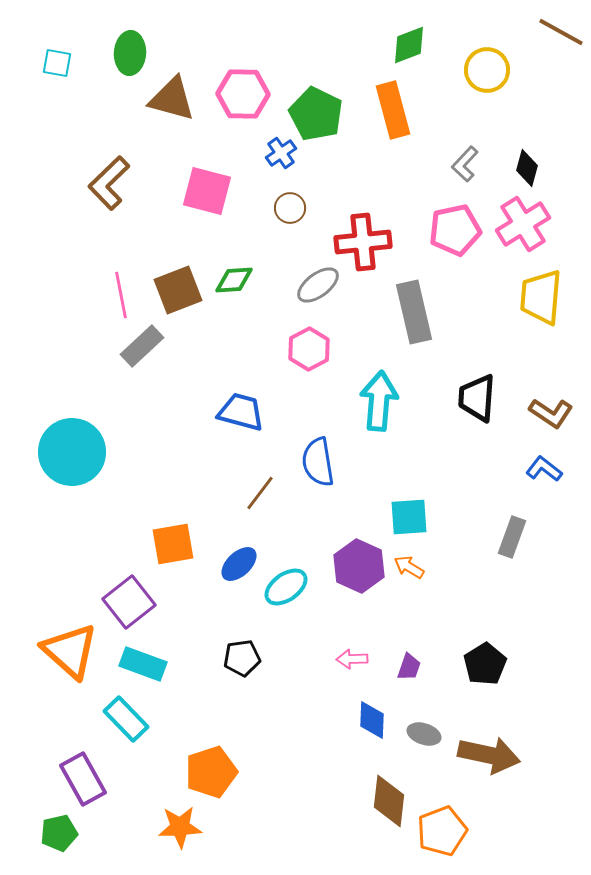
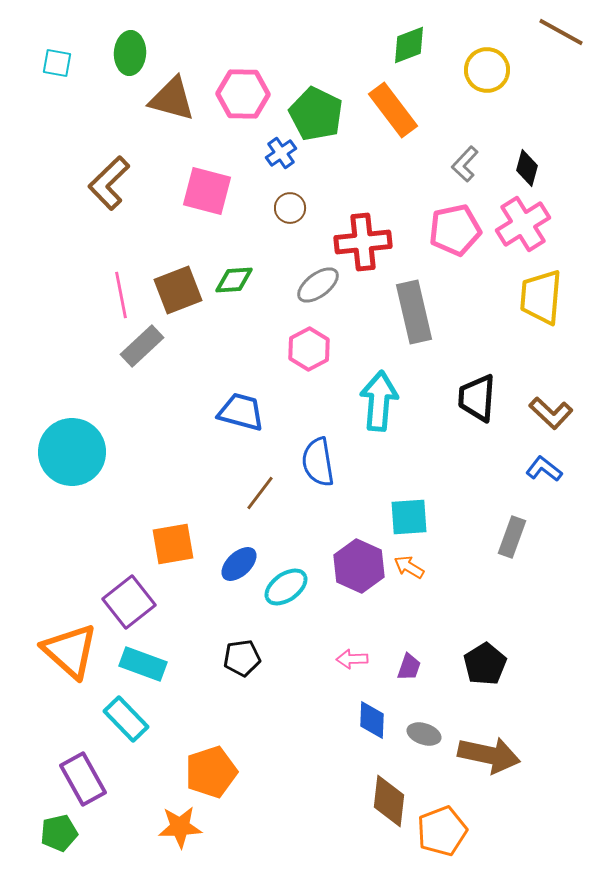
orange rectangle at (393, 110): rotated 22 degrees counterclockwise
brown L-shape at (551, 413): rotated 9 degrees clockwise
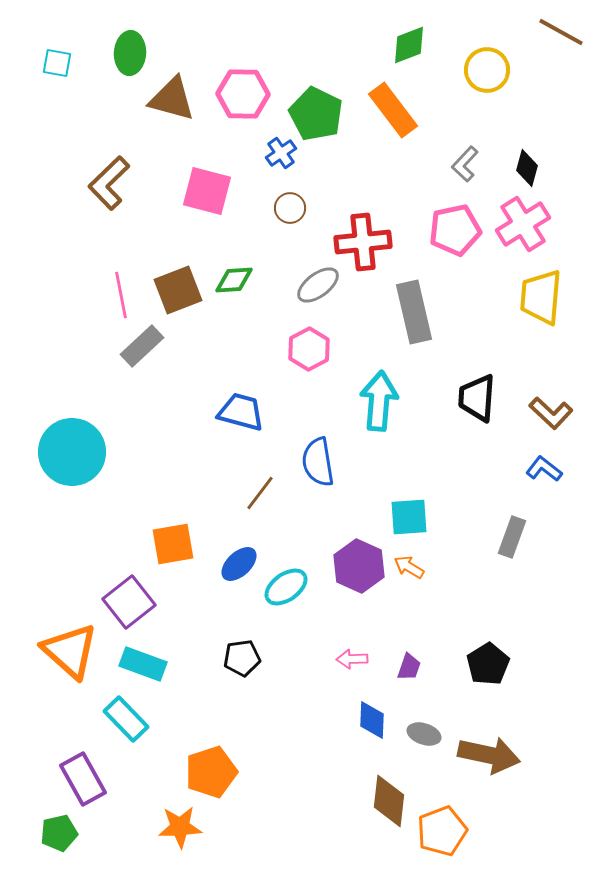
black pentagon at (485, 664): moved 3 px right
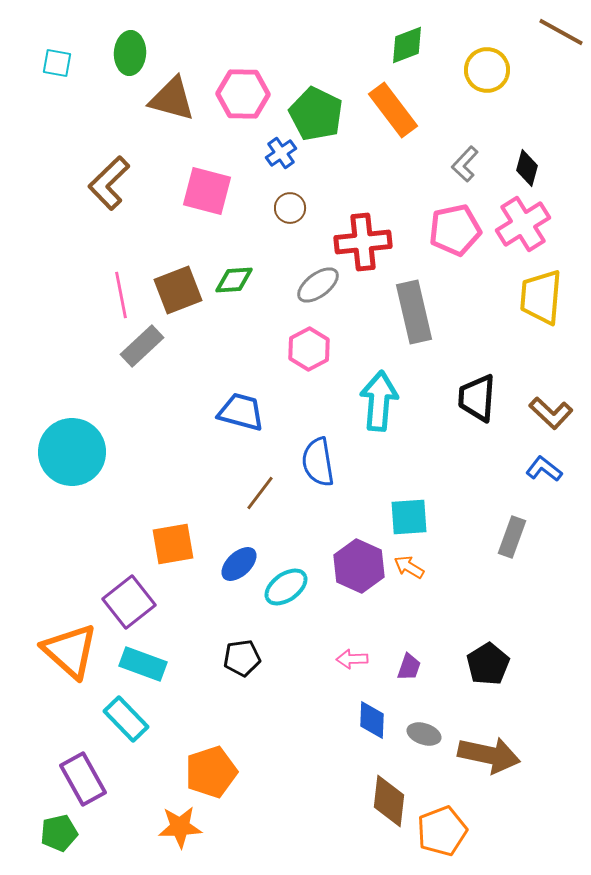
green diamond at (409, 45): moved 2 px left
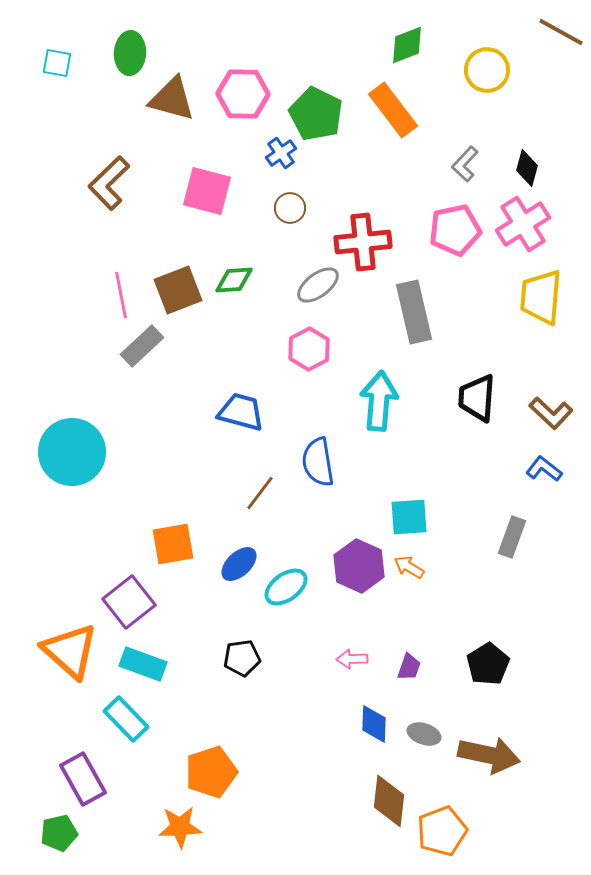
blue diamond at (372, 720): moved 2 px right, 4 px down
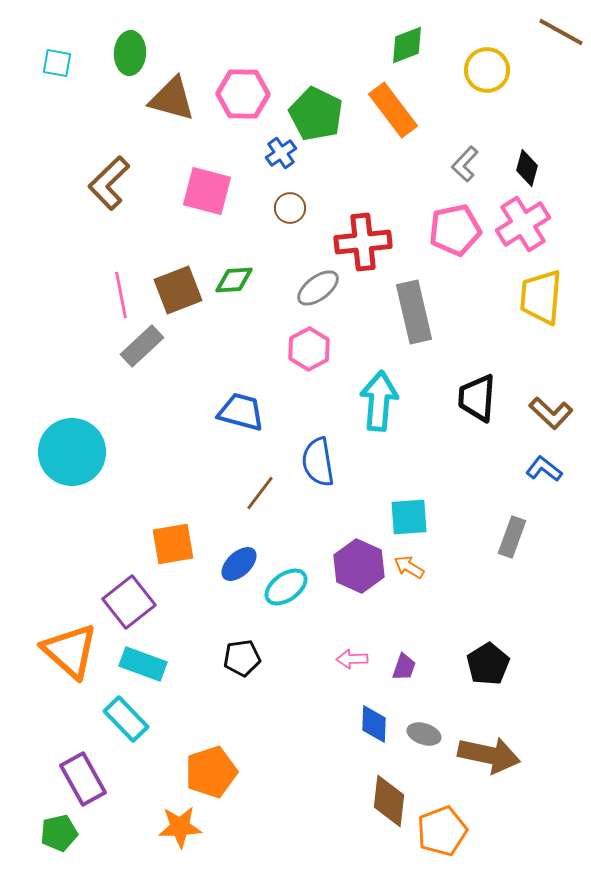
gray ellipse at (318, 285): moved 3 px down
purple trapezoid at (409, 667): moved 5 px left
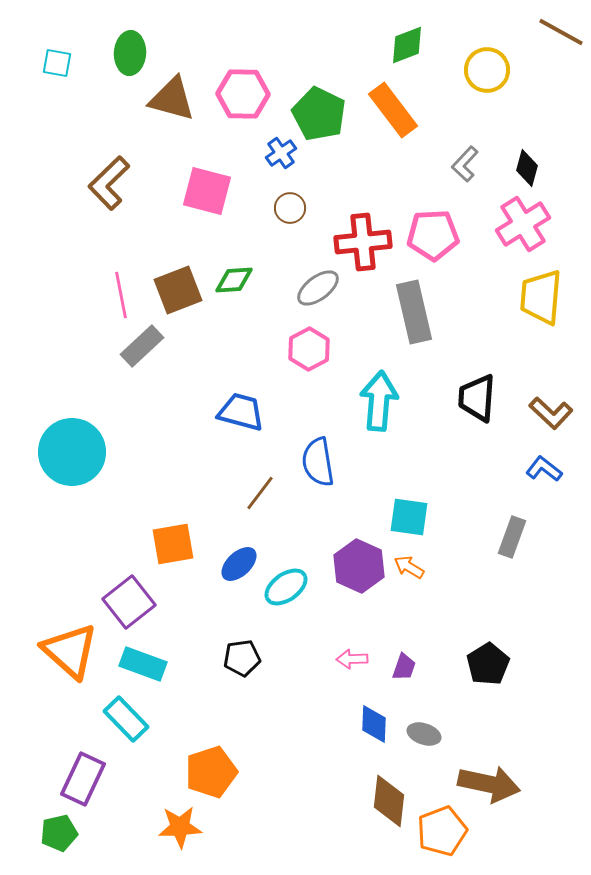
green pentagon at (316, 114): moved 3 px right
pink pentagon at (455, 230): moved 22 px left, 5 px down; rotated 9 degrees clockwise
cyan square at (409, 517): rotated 12 degrees clockwise
brown arrow at (489, 755): moved 29 px down
purple rectangle at (83, 779): rotated 54 degrees clockwise
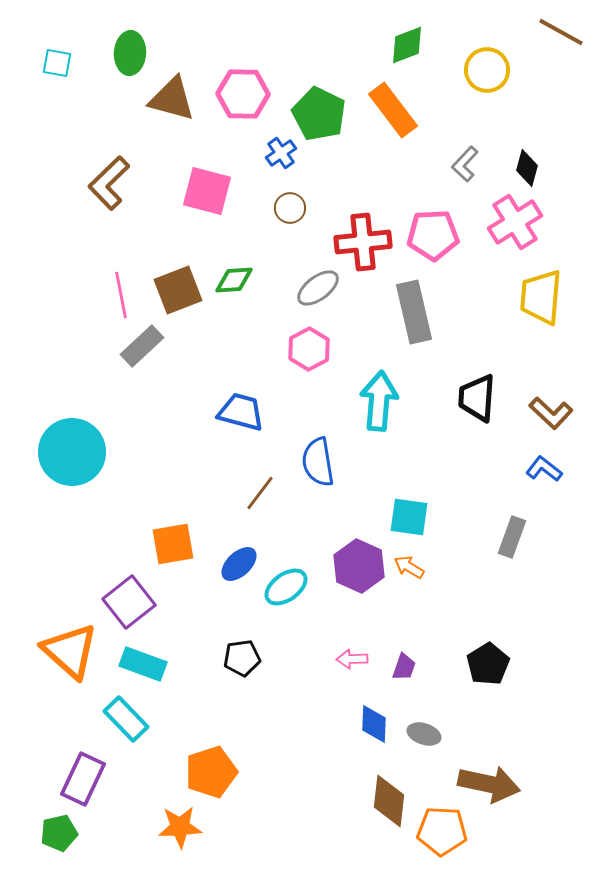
pink cross at (523, 224): moved 8 px left, 2 px up
orange pentagon at (442, 831): rotated 24 degrees clockwise
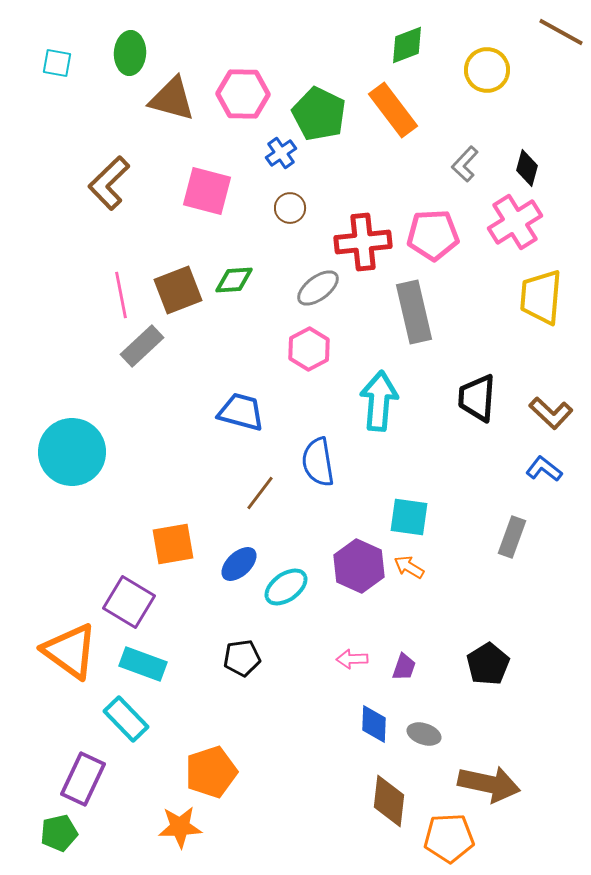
purple square at (129, 602): rotated 21 degrees counterclockwise
orange triangle at (70, 651): rotated 6 degrees counterclockwise
orange pentagon at (442, 831): moved 7 px right, 7 px down; rotated 6 degrees counterclockwise
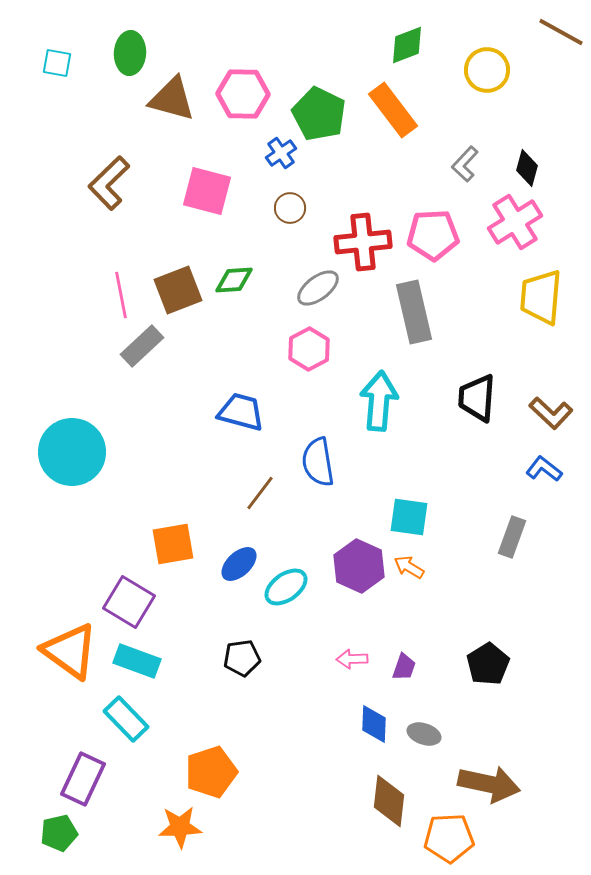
cyan rectangle at (143, 664): moved 6 px left, 3 px up
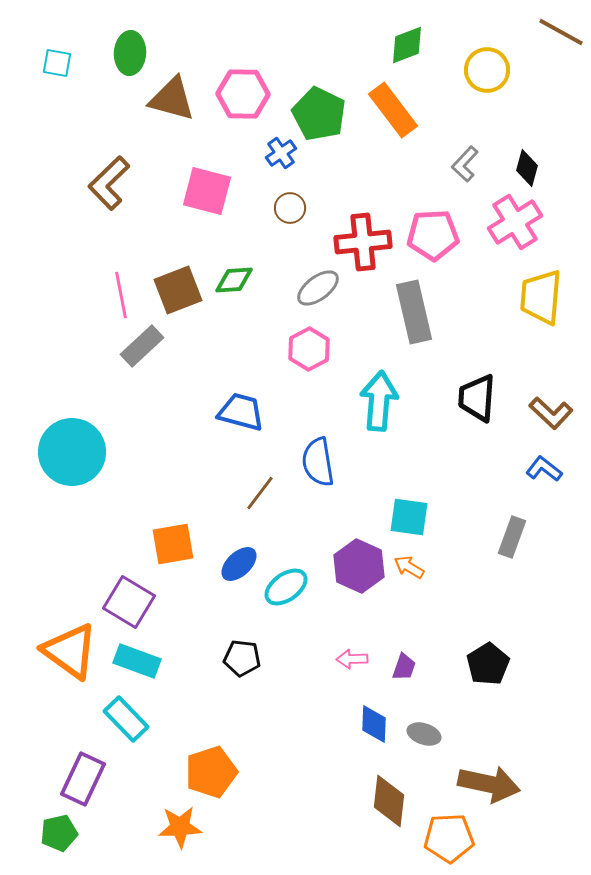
black pentagon at (242, 658): rotated 15 degrees clockwise
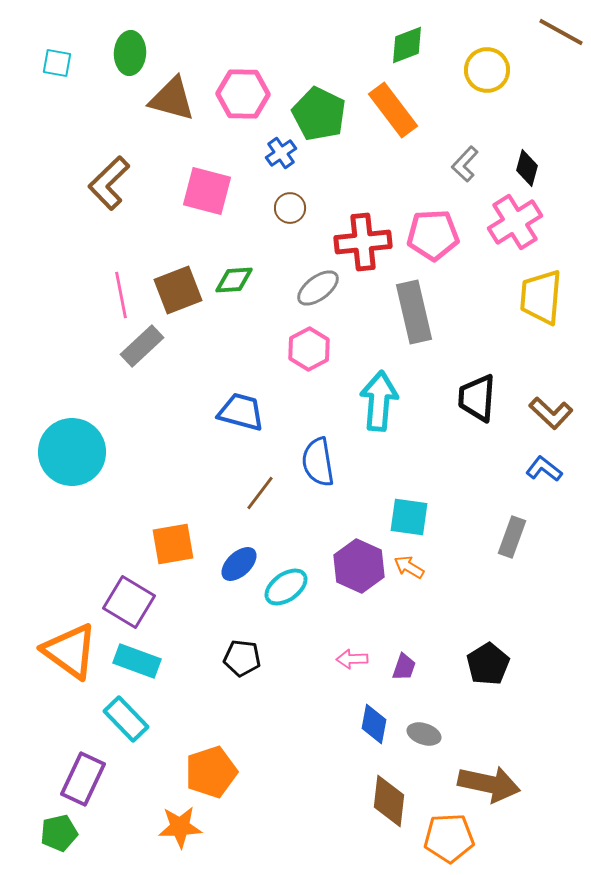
blue diamond at (374, 724): rotated 9 degrees clockwise
